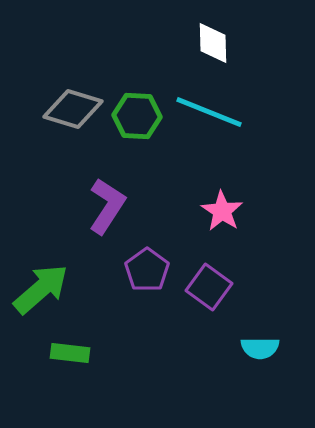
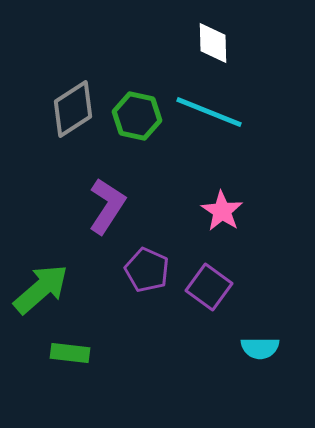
gray diamond: rotated 50 degrees counterclockwise
green hexagon: rotated 9 degrees clockwise
purple pentagon: rotated 12 degrees counterclockwise
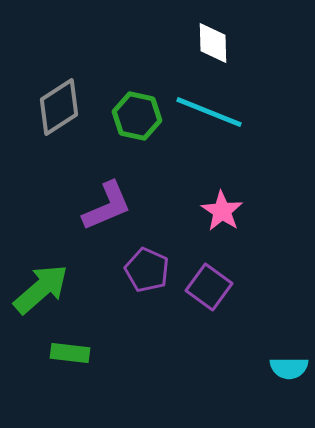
gray diamond: moved 14 px left, 2 px up
purple L-shape: rotated 34 degrees clockwise
cyan semicircle: moved 29 px right, 20 px down
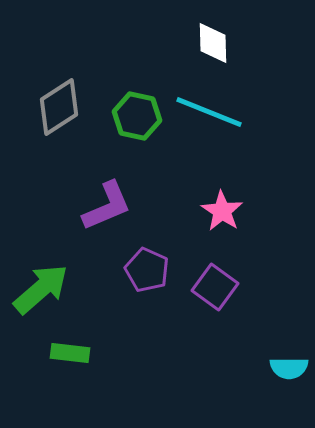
purple square: moved 6 px right
